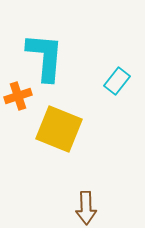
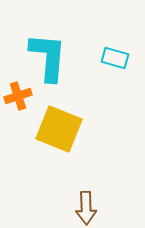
cyan L-shape: moved 3 px right
cyan rectangle: moved 2 px left, 23 px up; rotated 68 degrees clockwise
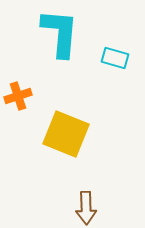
cyan L-shape: moved 12 px right, 24 px up
yellow square: moved 7 px right, 5 px down
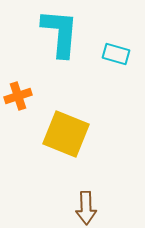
cyan rectangle: moved 1 px right, 4 px up
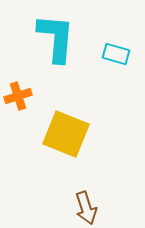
cyan L-shape: moved 4 px left, 5 px down
brown arrow: rotated 16 degrees counterclockwise
